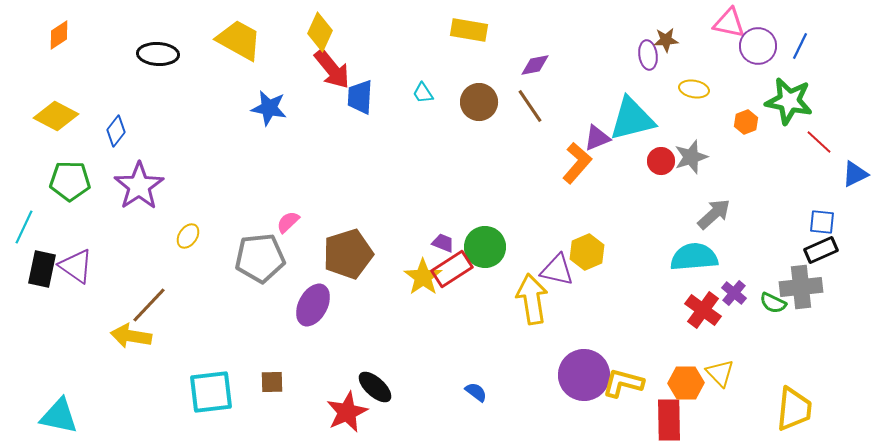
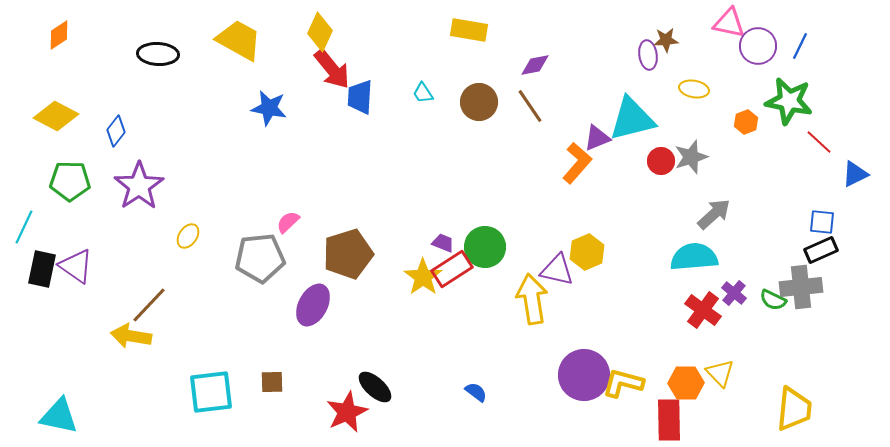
green semicircle at (773, 303): moved 3 px up
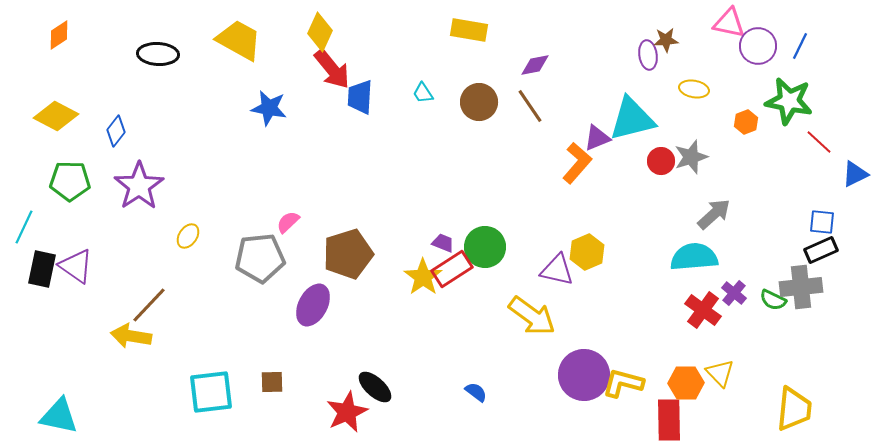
yellow arrow at (532, 299): moved 17 px down; rotated 135 degrees clockwise
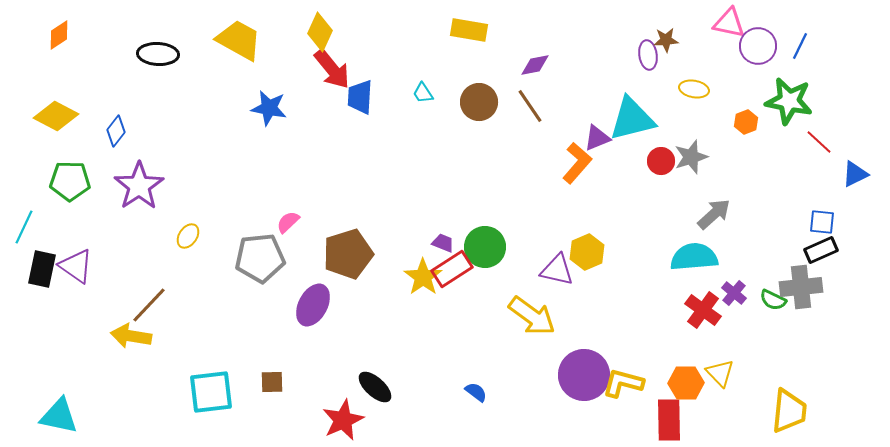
yellow trapezoid at (794, 409): moved 5 px left, 2 px down
red star at (347, 412): moved 4 px left, 8 px down
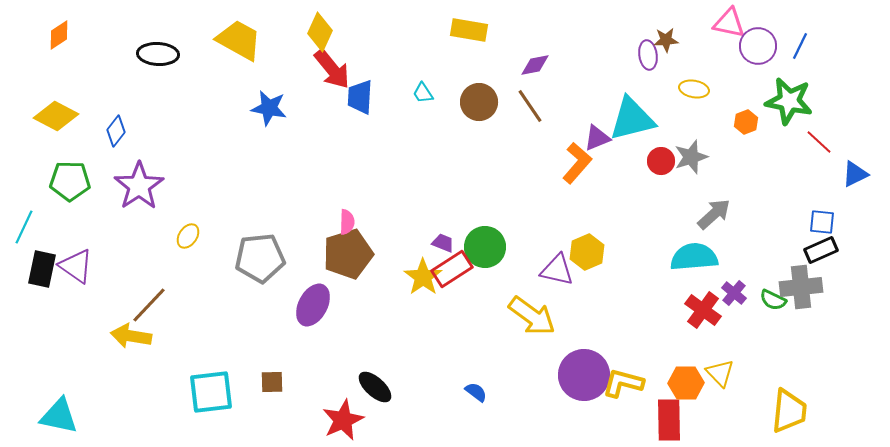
pink semicircle at (288, 222): moved 59 px right; rotated 135 degrees clockwise
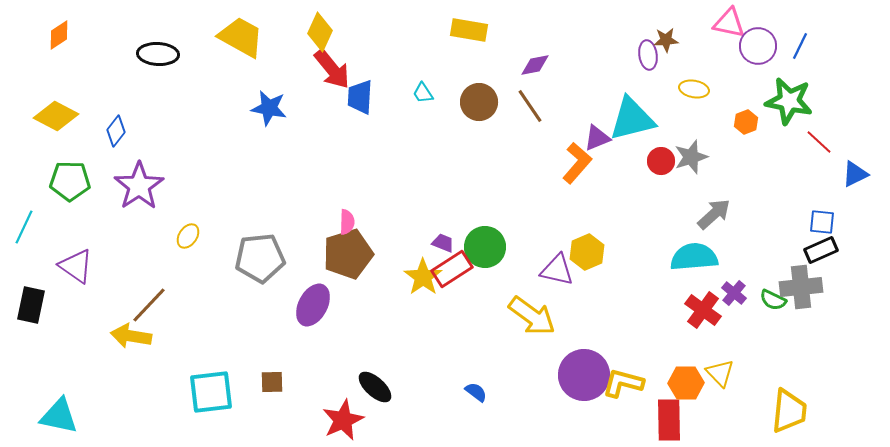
yellow trapezoid at (239, 40): moved 2 px right, 3 px up
black rectangle at (42, 269): moved 11 px left, 36 px down
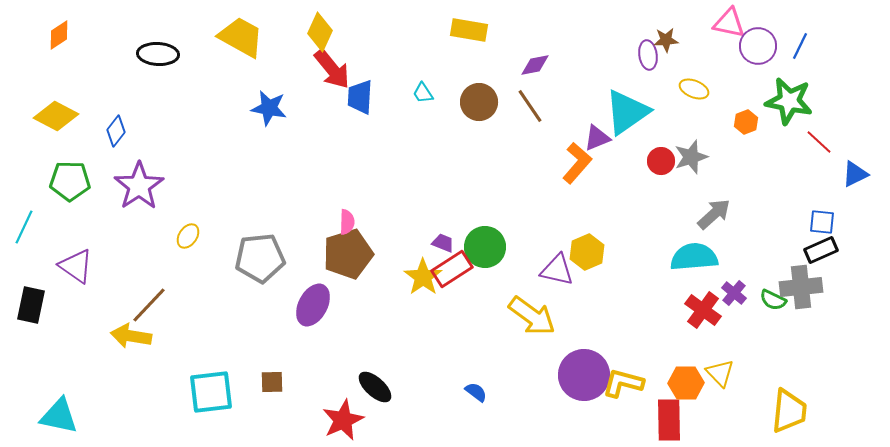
yellow ellipse at (694, 89): rotated 12 degrees clockwise
cyan triangle at (632, 119): moved 5 px left, 7 px up; rotated 21 degrees counterclockwise
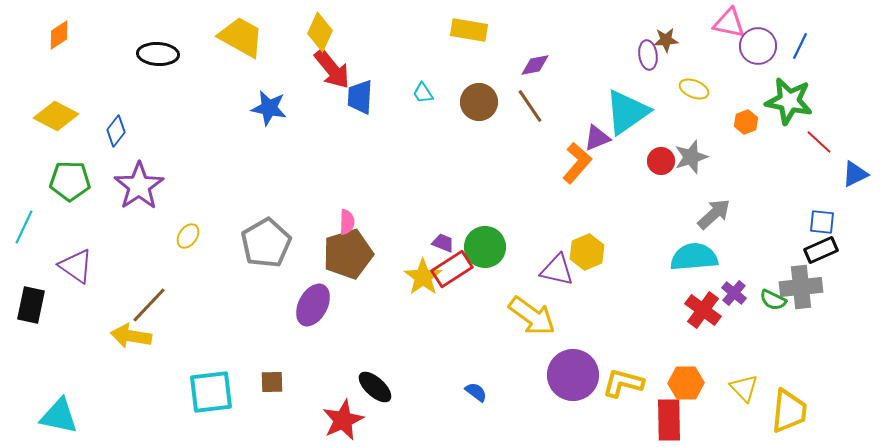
gray pentagon at (260, 258): moved 6 px right, 15 px up; rotated 24 degrees counterclockwise
yellow triangle at (720, 373): moved 24 px right, 15 px down
purple circle at (584, 375): moved 11 px left
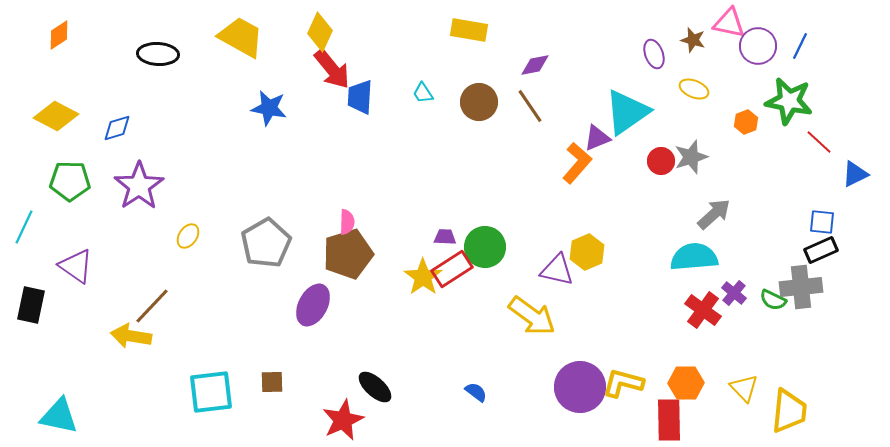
brown star at (666, 40): moved 27 px right; rotated 20 degrees clockwise
purple ellipse at (648, 55): moved 6 px right, 1 px up; rotated 12 degrees counterclockwise
blue diamond at (116, 131): moved 1 px right, 3 px up; rotated 36 degrees clockwise
purple trapezoid at (443, 243): moved 2 px right, 6 px up; rotated 20 degrees counterclockwise
brown line at (149, 305): moved 3 px right, 1 px down
purple circle at (573, 375): moved 7 px right, 12 px down
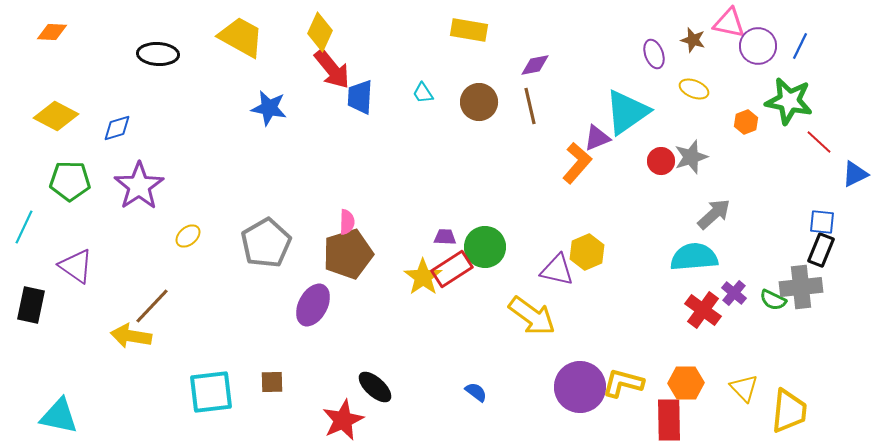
orange diamond at (59, 35): moved 7 px left, 3 px up; rotated 36 degrees clockwise
brown line at (530, 106): rotated 21 degrees clockwise
yellow ellipse at (188, 236): rotated 15 degrees clockwise
black rectangle at (821, 250): rotated 44 degrees counterclockwise
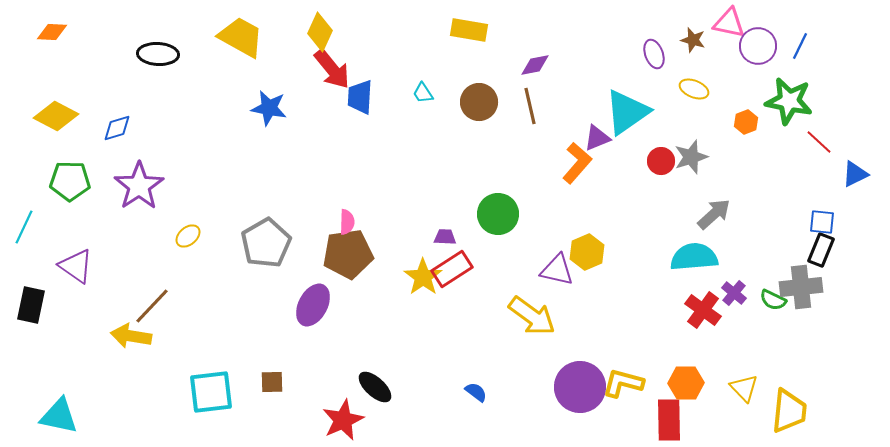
green circle at (485, 247): moved 13 px right, 33 px up
brown pentagon at (348, 254): rotated 9 degrees clockwise
